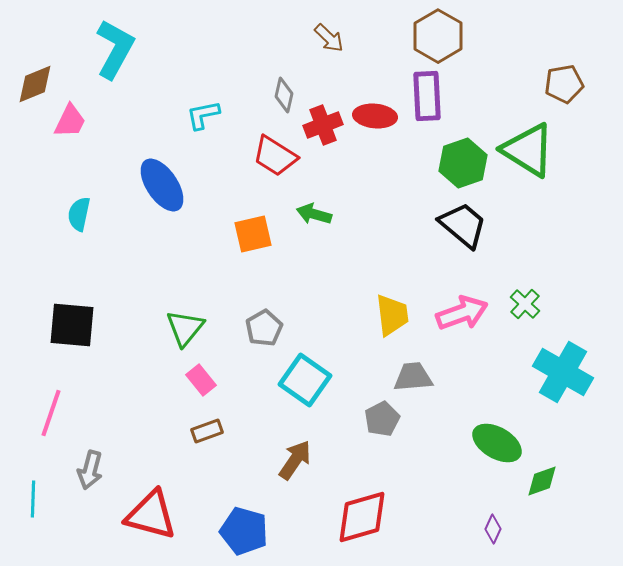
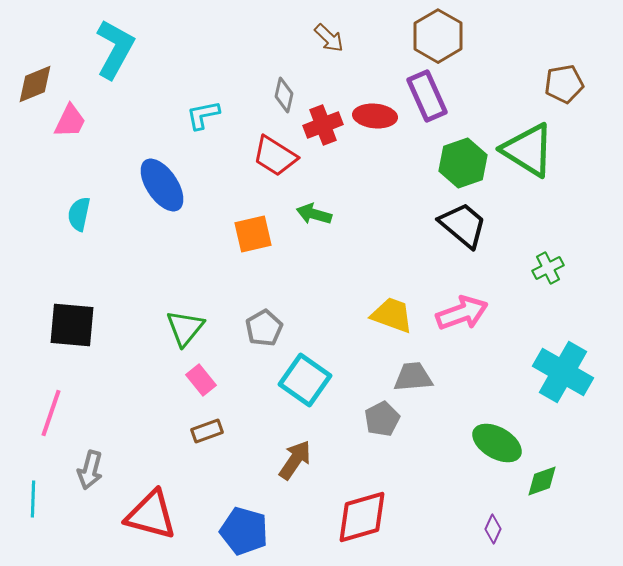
purple rectangle at (427, 96): rotated 21 degrees counterclockwise
green cross at (525, 304): moved 23 px right, 36 px up; rotated 20 degrees clockwise
yellow trapezoid at (392, 315): rotated 63 degrees counterclockwise
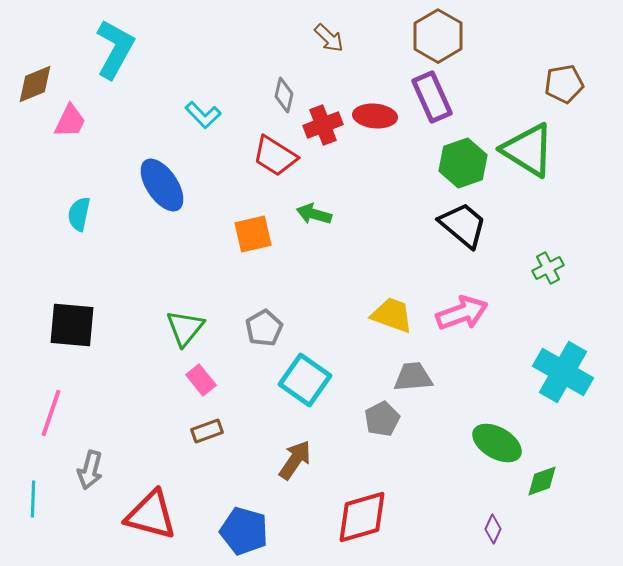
purple rectangle at (427, 96): moved 5 px right, 1 px down
cyan L-shape at (203, 115): rotated 123 degrees counterclockwise
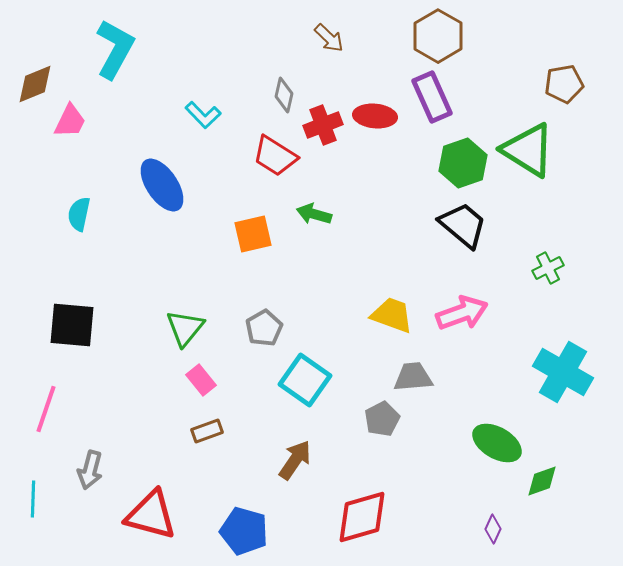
pink line at (51, 413): moved 5 px left, 4 px up
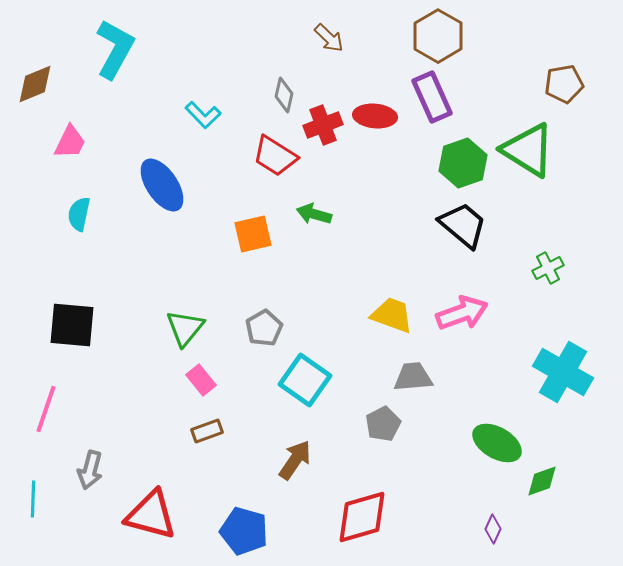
pink trapezoid at (70, 121): moved 21 px down
gray pentagon at (382, 419): moved 1 px right, 5 px down
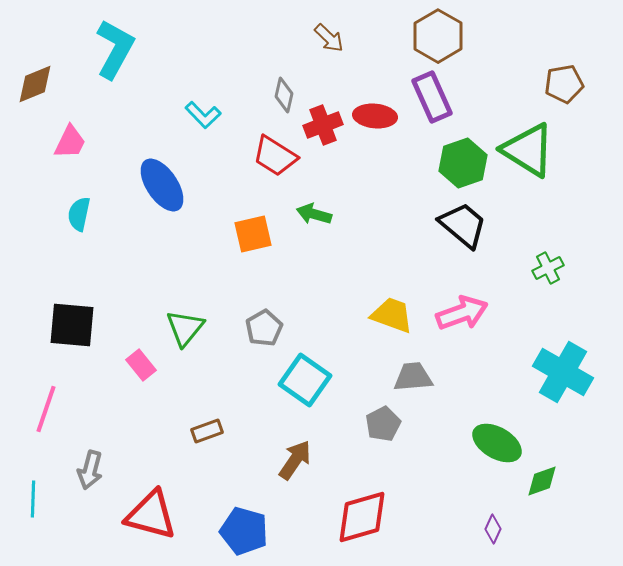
pink rectangle at (201, 380): moved 60 px left, 15 px up
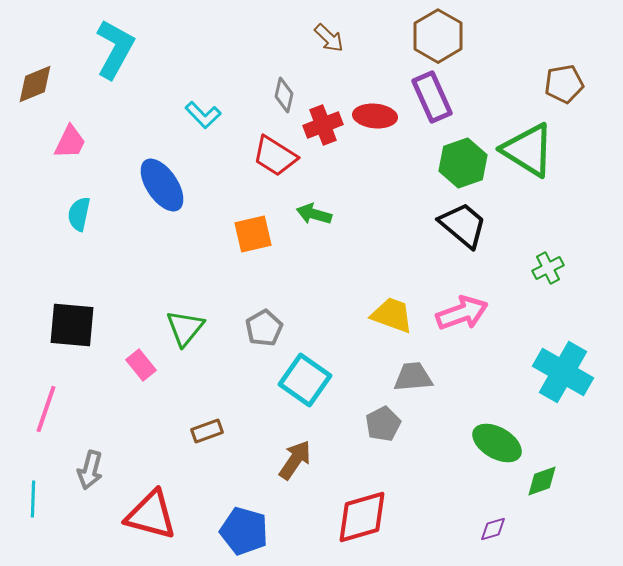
purple diamond at (493, 529): rotated 48 degrees clockwise
